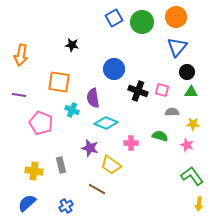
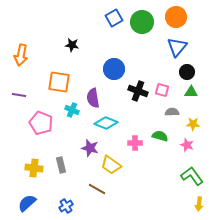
pink cross: moved 4 px right
yellow cross: moved 3 px up
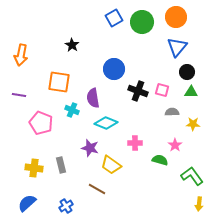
black star: rotated 24 degrees clockwise
green semicircle: moved 24 px down
pink star: moved 12 px left; rotated 16 degrees clockwise
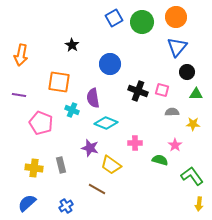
blue circle: moved 4 px left, 5 px up
green triangle: moved 5 px right, 2 px down
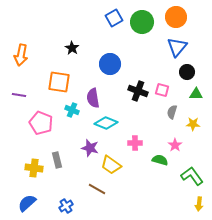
black star: moved 3 px down
gray semicircle: rotated 72 degrees counterclockwise
gray rectangle: moved 4 px left, 5 px up
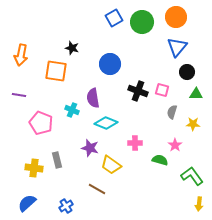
black star: rotated 16 degrees counterclockwise
orange square: moved 3 px left, 11 px up
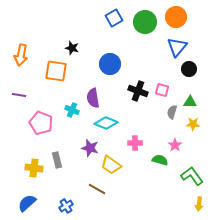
green circle: moved 3 px right
black circle: moved 2 px right, 3 px up
green triangle: moved 6 px left, 8 px down
